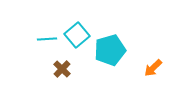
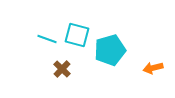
cyan square: rotated 35 degrees counterclockwise
cyan line: rotated 24 degrees clockwise
orange arrow: rotated 30 degrees clockwise
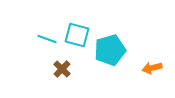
orange arrow: moved 1 px left
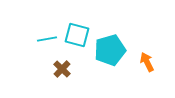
cyan line: rotated 30 degrees counterclockwise
orange arrow: moved 5 px left, 6 px up; rotated 78 degrees clockwise
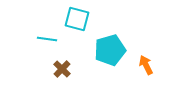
cyan square: moved 16 px up
cyan line: rotated 18 degrees clockwise
orange arrow: moved 1 px left, 3 px down
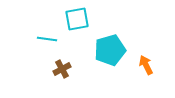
cyan square: rotated 25 degrees counterclockwise
brown cross: rotated 18 degrees clockwise
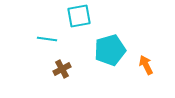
cyan square: moved 2 px right, 3 px up
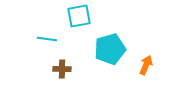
cyan pentagon: moved 1 px up
orange arrow: rotated 48 degrees clockwise
brown cross: rotated 30 degrees clockwise
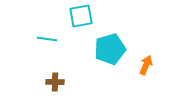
cyan square: moved 2 px right
brown cross: moved 7 px left, 13 px down
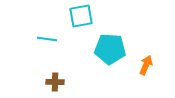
cyan pentagon: rotated 20 degrees clockwise
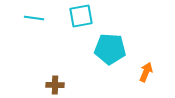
cyan line: moved 13 px left, 21 px up
orange arrow: moved 7 px down
brown cross: moved 3 px down
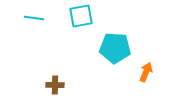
cyan pentagon: moved 5 px right, 1 px up
